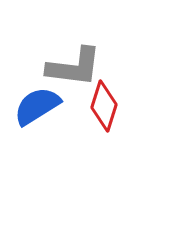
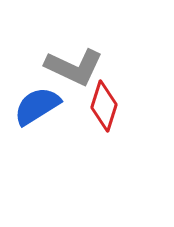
gray L-shape: rotated 18 degrees clockwise
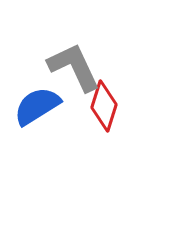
gray L-shape: rotated 140 degrees counterclockwise
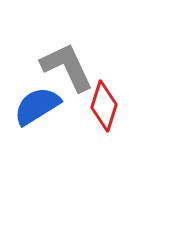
gray L-shape: moved 7 px left
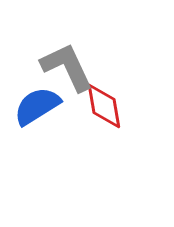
red diamond: rotated 27 degrees counterclockwise
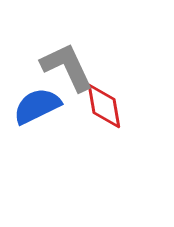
blue semicircle: rotated 6 degrees clockwise
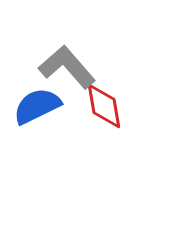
gray L-shape: rotated 16 degrees counterclockwise
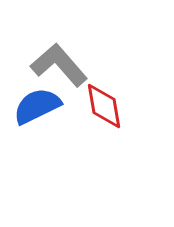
gray L-shape: moved 8 px left, 2 px up
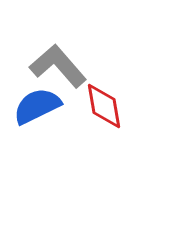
gray L-shape: moved 1 px left, 1 px down
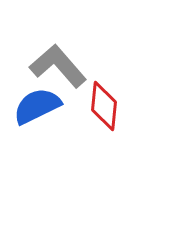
red diamond: rotated 15 degrees clockwise
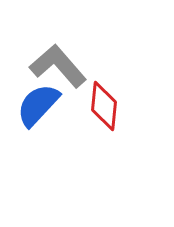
blue semicircle: moved 1 px right, 1 px up; rotated 21 degrees counterclockwise
